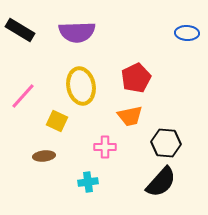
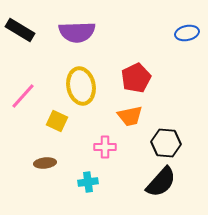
blue ellipse: rotated 15 degrees counterclockwise
brown ellipse: moved 1 px right, 7 px down
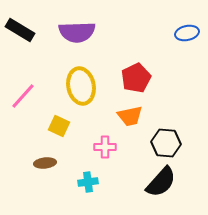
yellow square: moved 2 px right, 5 px down
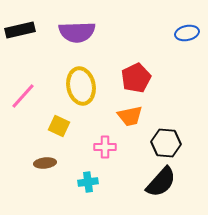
black rectangle: rotated 44 degrees counterclockwise
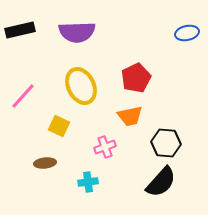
yellow ellipse: rotated 15 degrees counterclockwise
pink cross: rotated 20 degrees counterclockwise
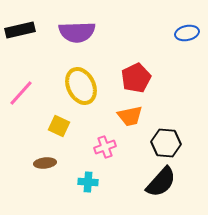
pink line: moved 2 px left, 3 px up
cyan cross: rotated 12 degrees clockwise
